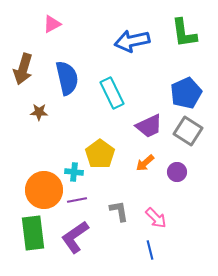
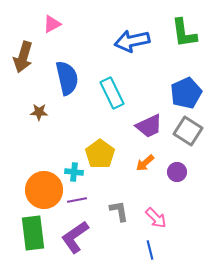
brown arrow: moved 12 px up
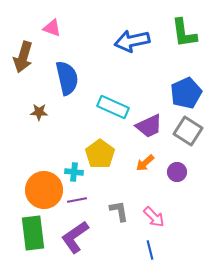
pink triangle: moved 4 px down; rotated 48 degrees clockwise
cyan rectangle: moved 1 px right, 14 px down; rotated 40 degrees counterclockwise
pink arrow: moved 2 px left, 1 px up
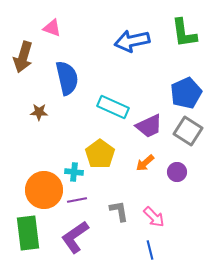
green rectangle: moved 5 px left
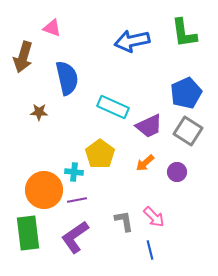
gray L-shape: moved 5 px right, 10 px down
